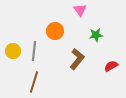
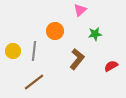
pink triangle: rotated 24 degrees clockwise
green star: moved 1 px left, 1 px up
brown line: rotated 35 degrees clockwise
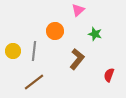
pink triangle: moved 2 px left
green star: rotated 24 degrees clockwise
red semicircle: moved 2 px left, 9 px down; rotated 40 degrees counterclockwise
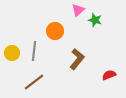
green star: moved 14 px up
yellow circle: moved 1 px left, 2 px down
red semicircle: rotated 48 degrees clockwise
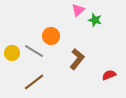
orange circle: moved 4 px left, 5 px down
gray line: rotated 66 degrees counterclockwise
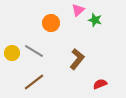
orange circle: moved 13 px up
red semicircle: moved 9 px left, 9 px down
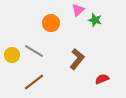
yellow circle: moved 2 px down
red semicircle: moved 2 px right, 5 px up
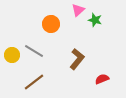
orange circle: moved 1 px down
